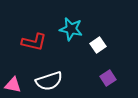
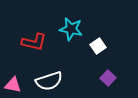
white square: moved 1 px down
purple square: rotated 14 degrees counterclockwise
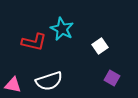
cyan star: moved 9 px left; rotated 15 degrees clockwise
white square: moved 2 px right
purple square: moved 4 px right; rotated 14 degrees counterclockwise
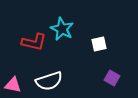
white square: moved 1 px left, 2 px up; rotated 21 degrees clockwise
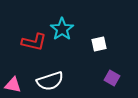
cyan star: rotated 10 degrees clockwise
white semicircle: moved 1 px right
